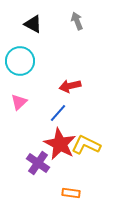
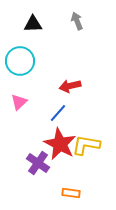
black triangle: rotated 30 degrees counterclockwise
yellow L-shape: rotated 16 degrees counterclockwise
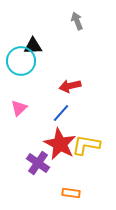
black triangle: moved 22 px down
cyan circle: moved 1 px right
pink triangle: moved 6 px down
blue line: moved 3 px right
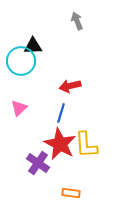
blue line: rotated 24 degrees counterclockwise
yellow L-shape: rotated 104 degrees counterclockwise
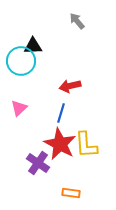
gray arrow: rotated 18 degrees counterclockwise
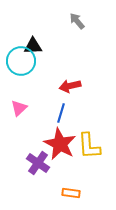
yellow L-shape: moved 3 px right, 1 px down
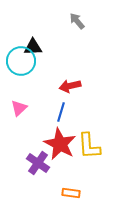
black triangle: moved 1 px down
blue line: moved 1 px up
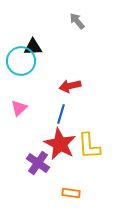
blue line: moved 2 px down
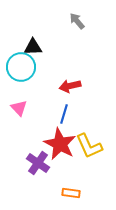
cyan circle: moved 6 px down
pink triangle: rotated 30 degrees counterclockwise
blue line: moved 3 px right
yellow L-shape: rotated 20 degrees counterclockwise
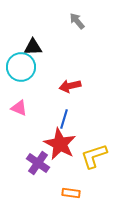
pink triangle: rotated 24 degrees counterclockwise
blue line: moved 5 px down
yellow L-shape: moved 5 px right, 10 px down; rotated 96 degrees clockwise
